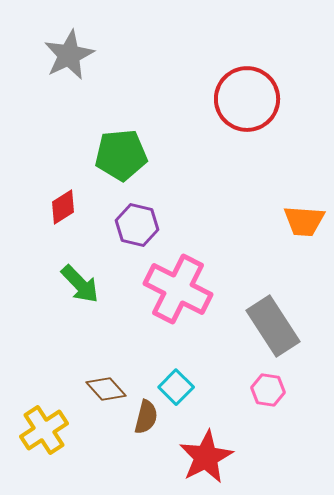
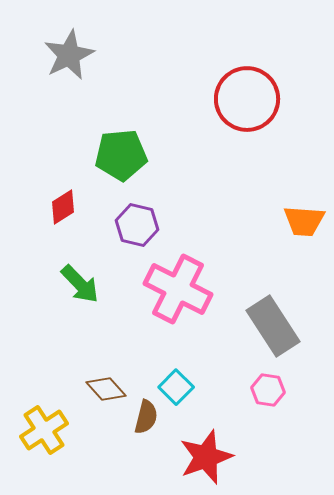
red star: rotated 8 degrees clockwise
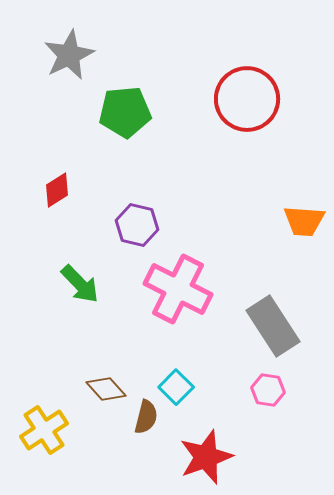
green pentagon: moved 4 px right, 43 px up
red diamond: moved 6 px left, 17 px up
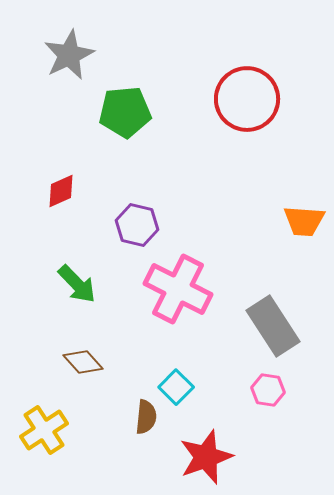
red diamond: moved 4 px right, 1 px down; rotated 9 degrees clockwise
green arrow: moved 3 px left
brown diamond: moved 23 px left, 27 px up
brown semicircle: rotated 8 degrees counterclockwise
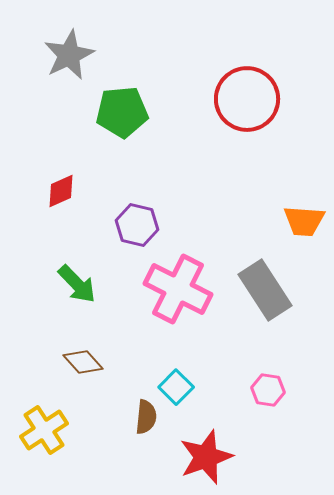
green pentagon: moved 3 px left
gray rectangle: moved 8 px left, 36 px up
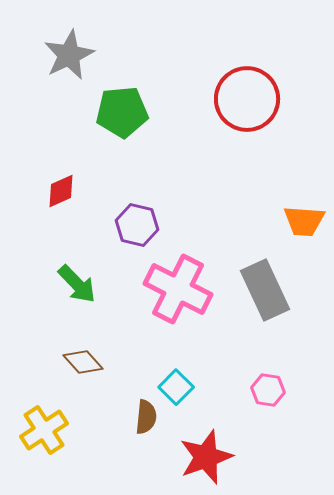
gray rectangle: rotated 8 degrees clockwise
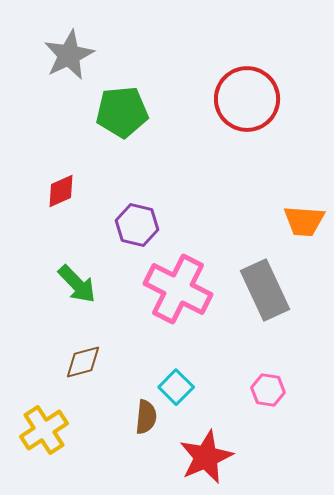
brown diamond: rotated 63 degrees counterclockwise
red star: rotated 4 degrees counterclockwise
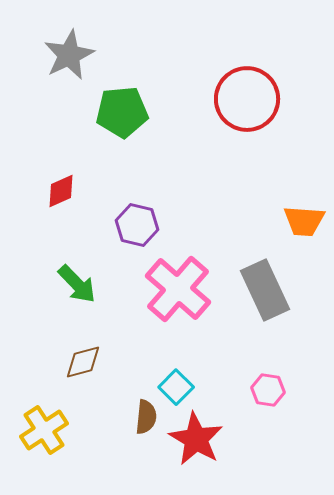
pink cross: rotated 14 degrees clockwise
red star: moved 10 px left, 18 px up; rotated 18 degrees counterclockwise
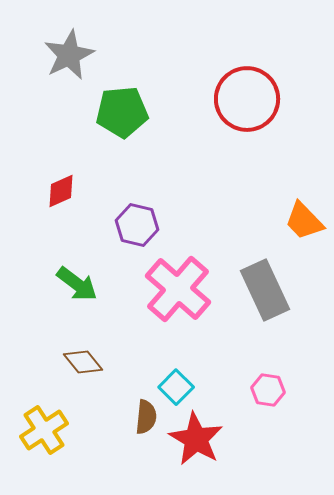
orange trapezoid: rotated 42 degrees clockwise
green arrow: rotated 9 degrees counterclockwise
brown diamond: rotated 66 degrees clockwise
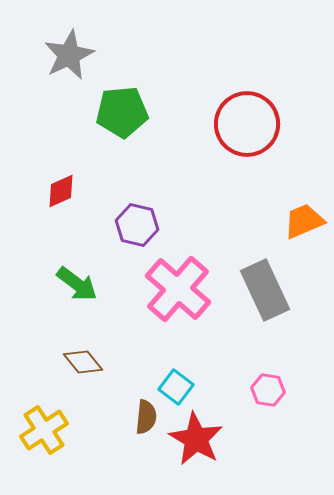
red circle: moved 25 px down
orange trapezoid: rotated 111 degrees clockwise
cyan square: rotated 8 degrees counterclockwise
